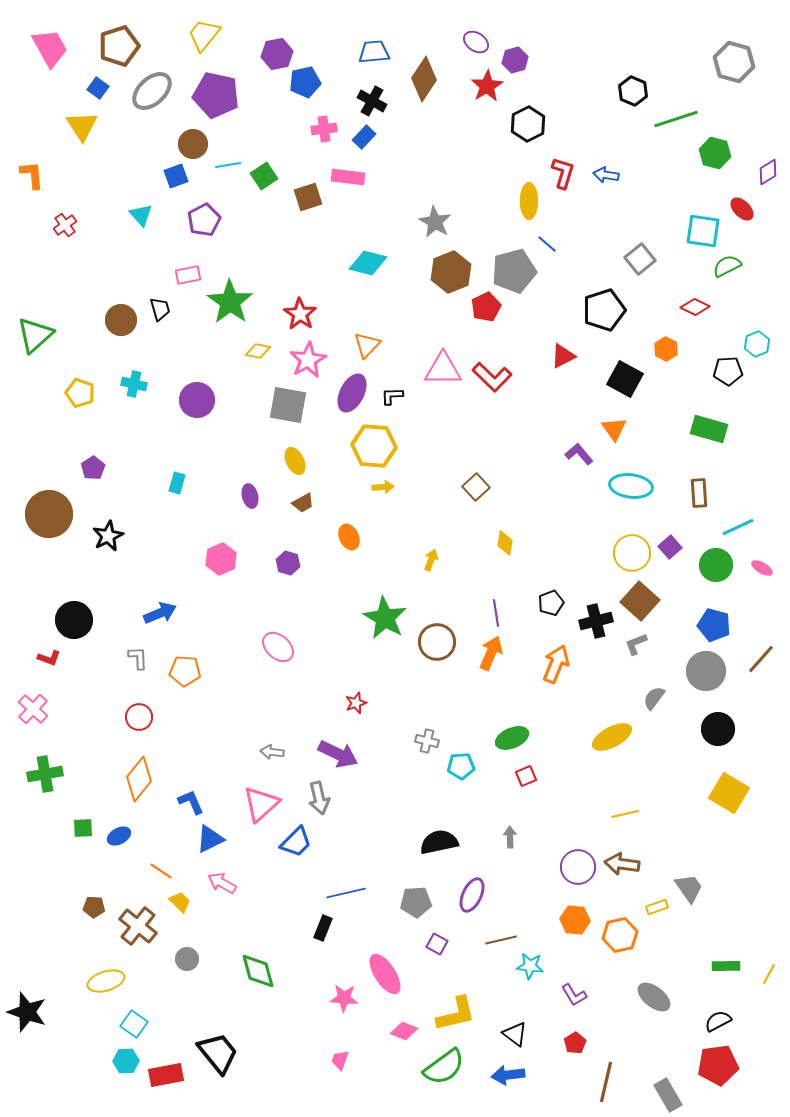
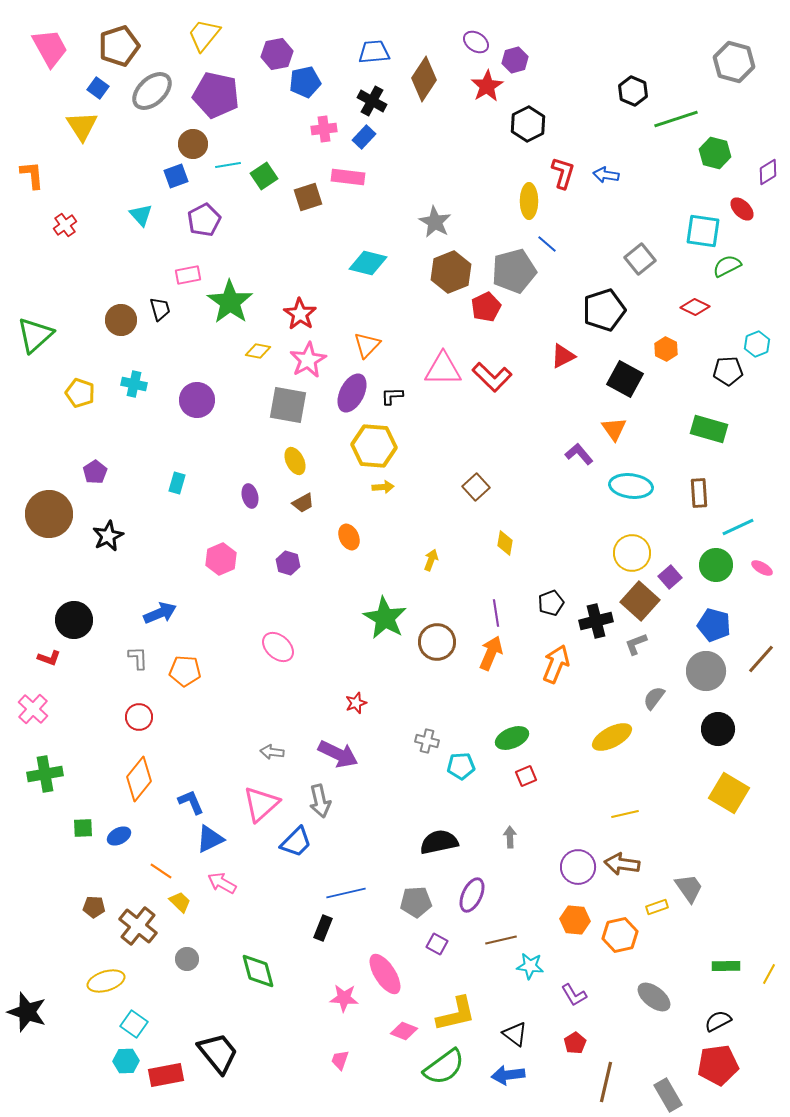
purple pentagon at (93, 468): moved 2 px right, 4 px down
purple square at (670, 547): moved 30 px down
gray arrow at (319, 798): moved 1 px right, 3 px down
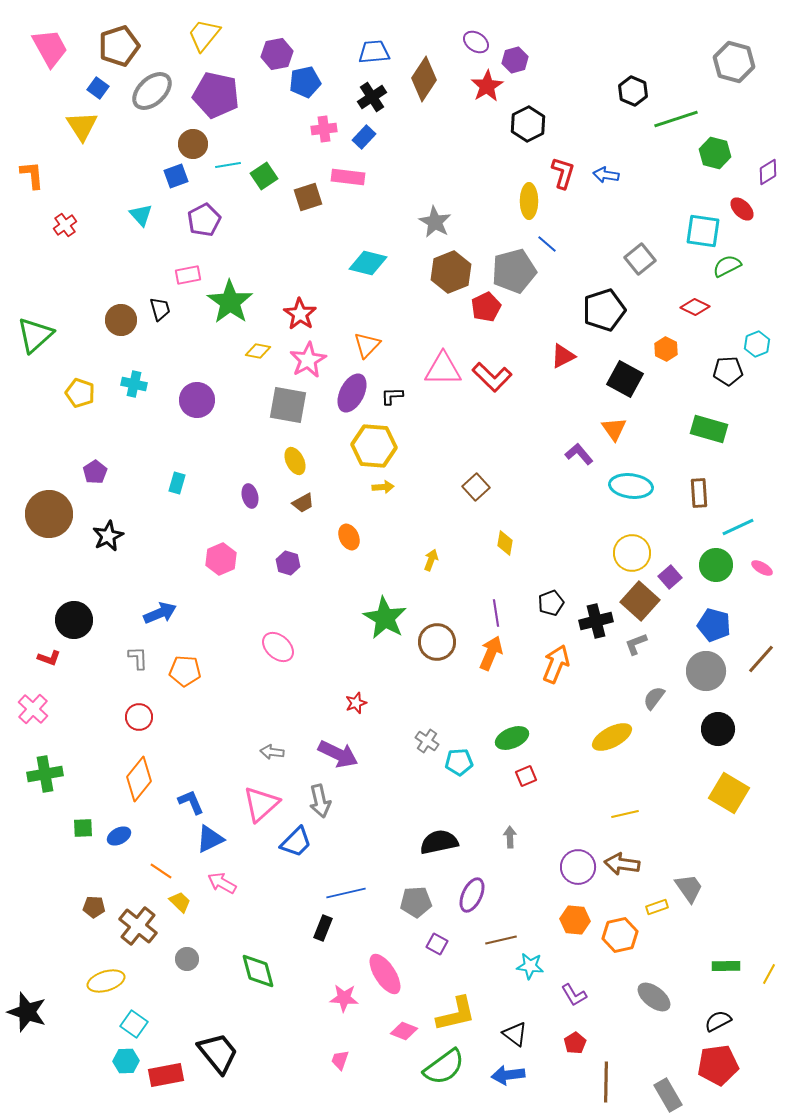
black cross at (372, 101): moved 4 px up; rotated 28 degrees clockwise
gray cross at (427, 741): rotated 20 degrees clockwise
cyan pentagon at (461, 766): moved 2 px left, 4 px up
brown line at (606, 1082): rotated 12 degrees counterclockwise
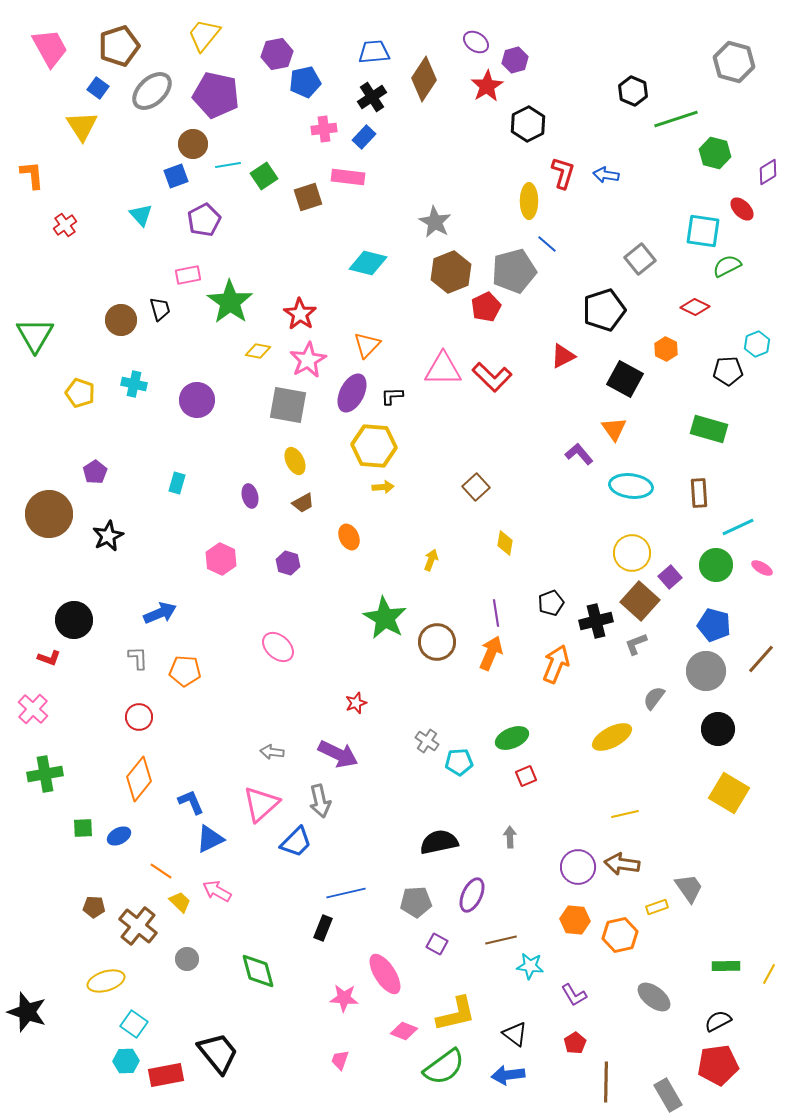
green triangle at (35, 335): rotated 18 degrees counterclockwise
pink hexagon at (221, 559): rotated 12 degrees counterclockwise
pink arrow at (222, 883): moved 5 px left, 8 px down
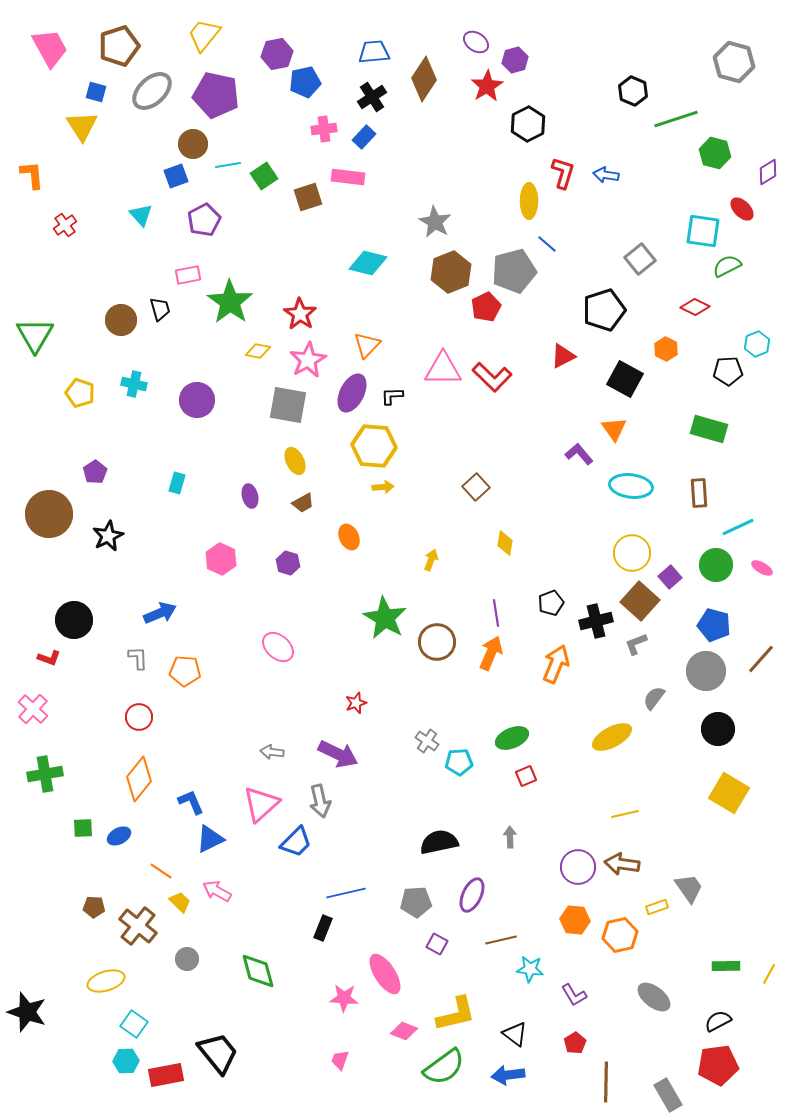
blue square at (98, 88): moved 2 px left, 4 px down; rotated 20 degrees counterclockwise
cyan star at (530, 966): moved 3 px down
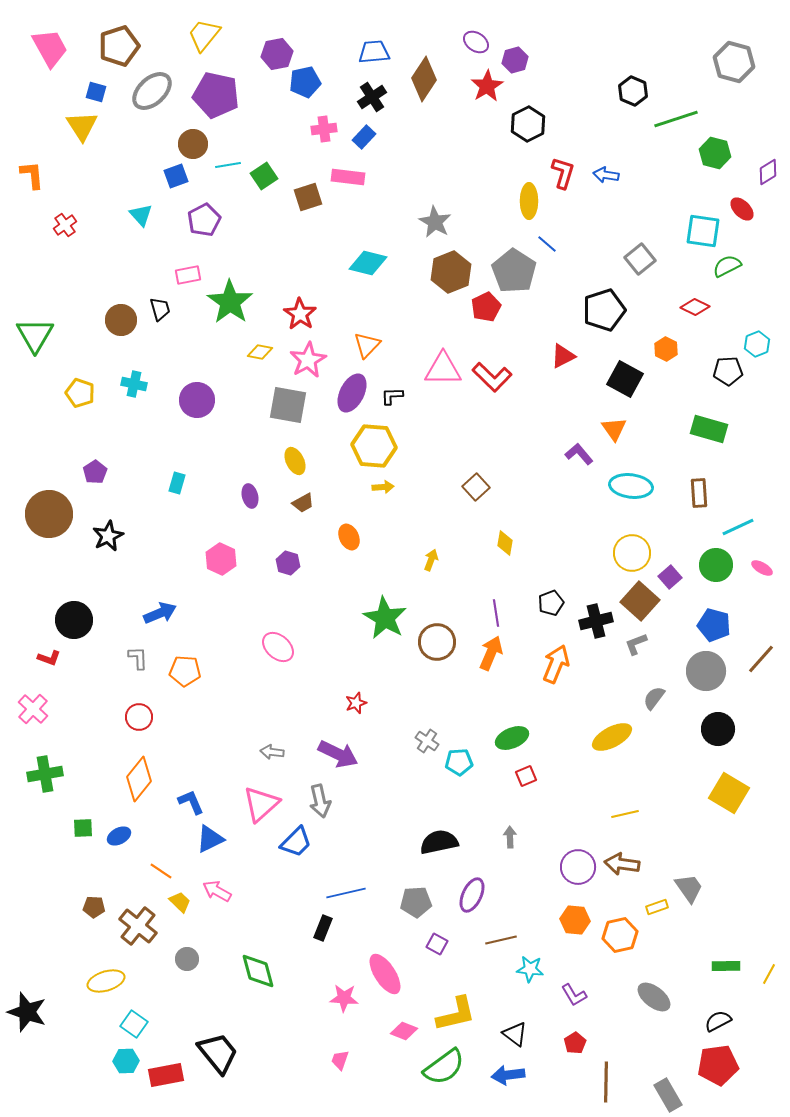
gray pentagon at (514, 271): rotated 24 degrees counterclockwise
yellow diamond at (258, 351): moved 2 px right, 1 px down
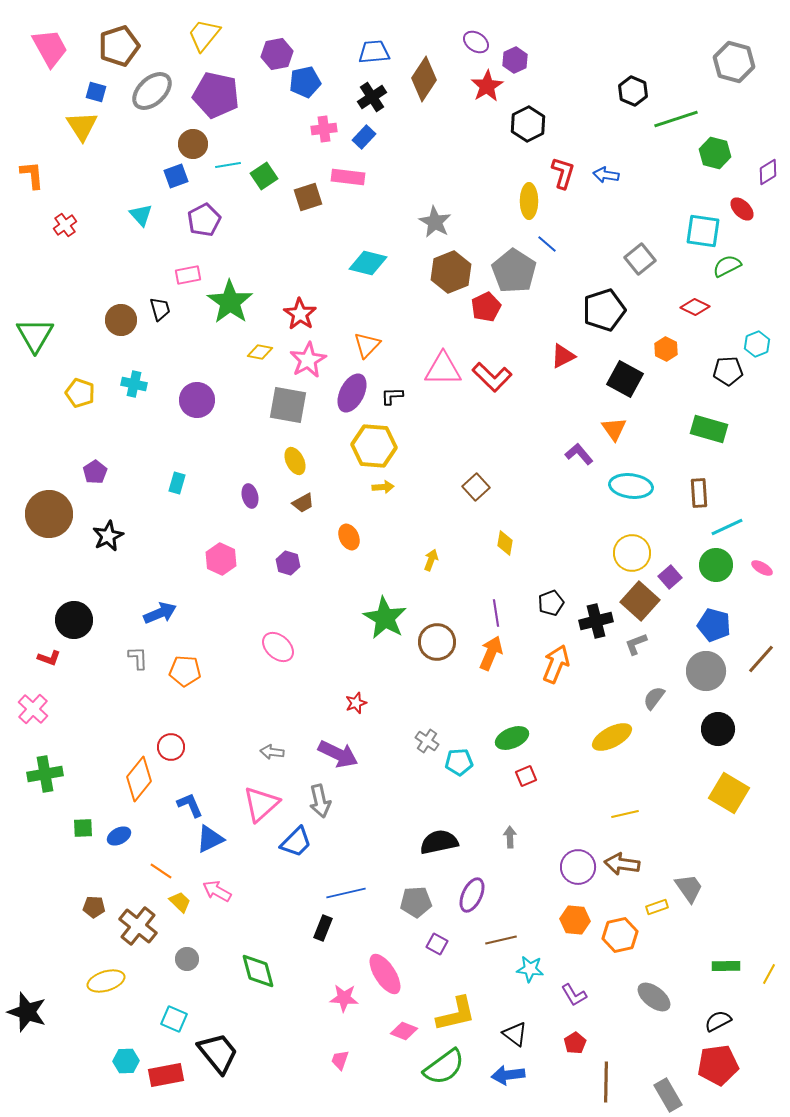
purple hexagon at (515, 60): rotated 10 degrees counterclockwise
cyan line at (738, 527): moved 11 px left
red circle at (139, 717): moved 32 px right, 30 px down
blue L-shape at (191, 802): moved 1 px left, 3 px down
cyan square at (134, 1024): moved 40 px right, 5 px up; rotated 12 degrees counterclockwise
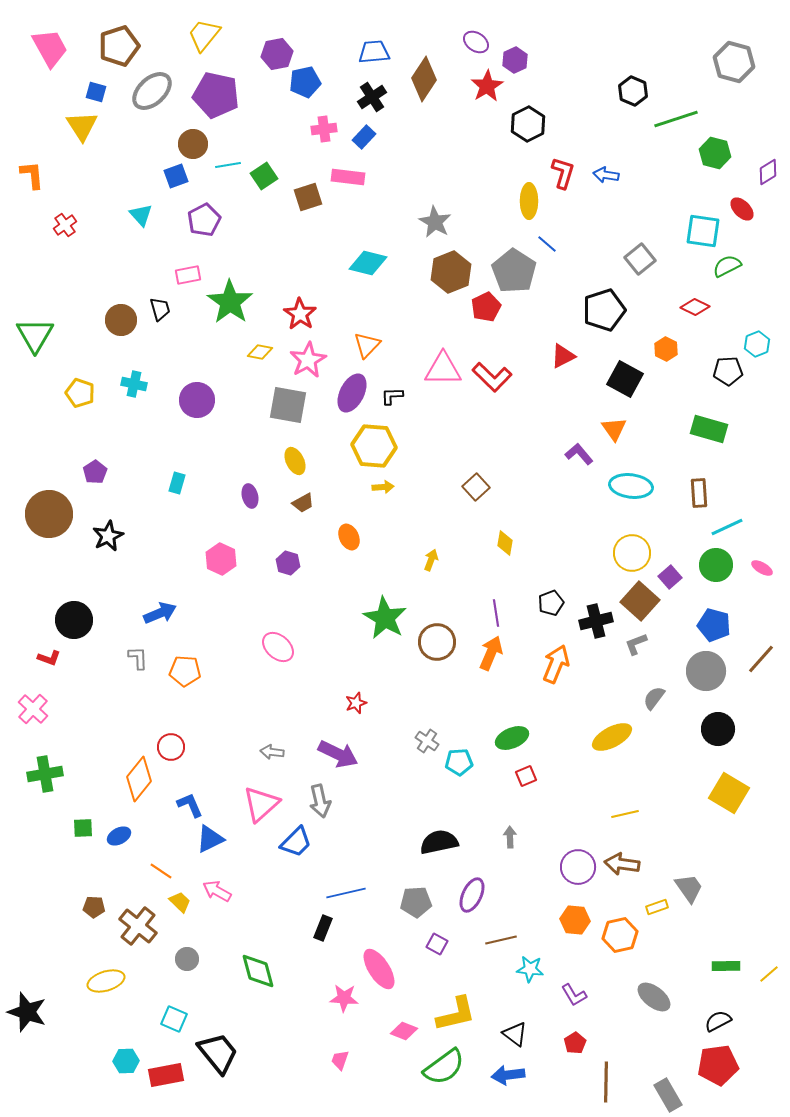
pink ellipse at (385, 974): moved 6 px left, 5 px up
yellow line at (769, 974): rotated 20 degrees clockwise
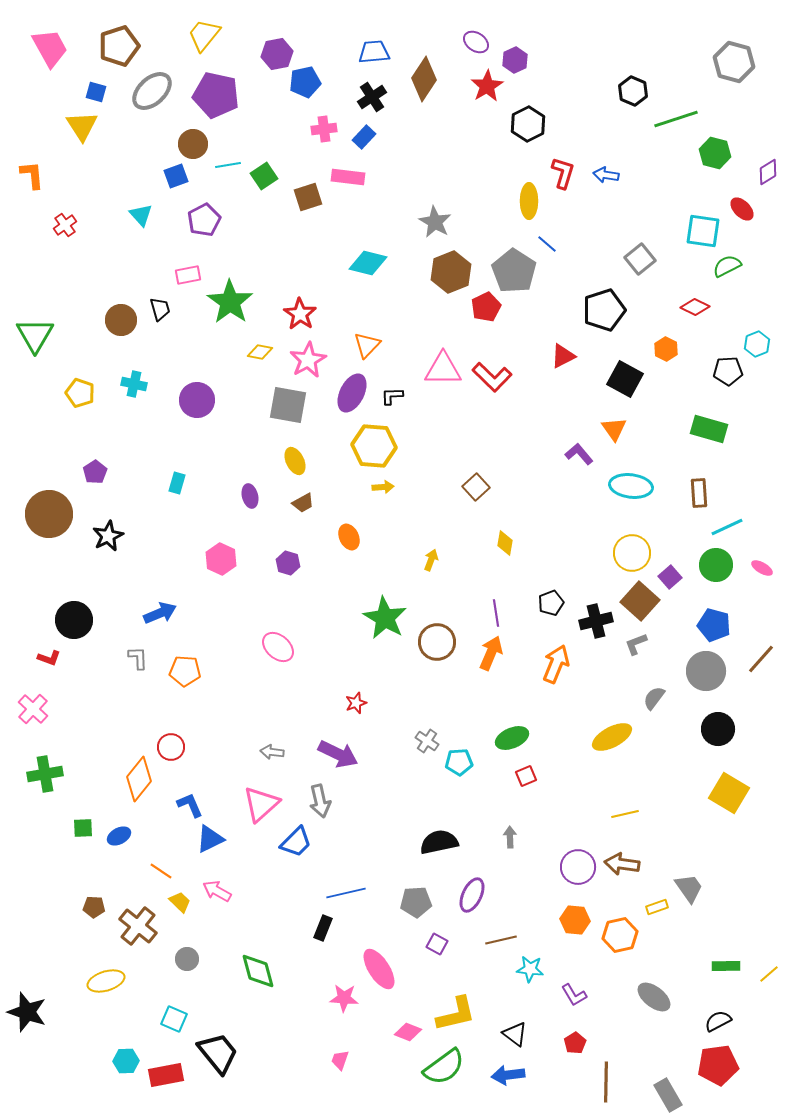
pink diamond at (404, 1031): moved 4 px right, 1 px down
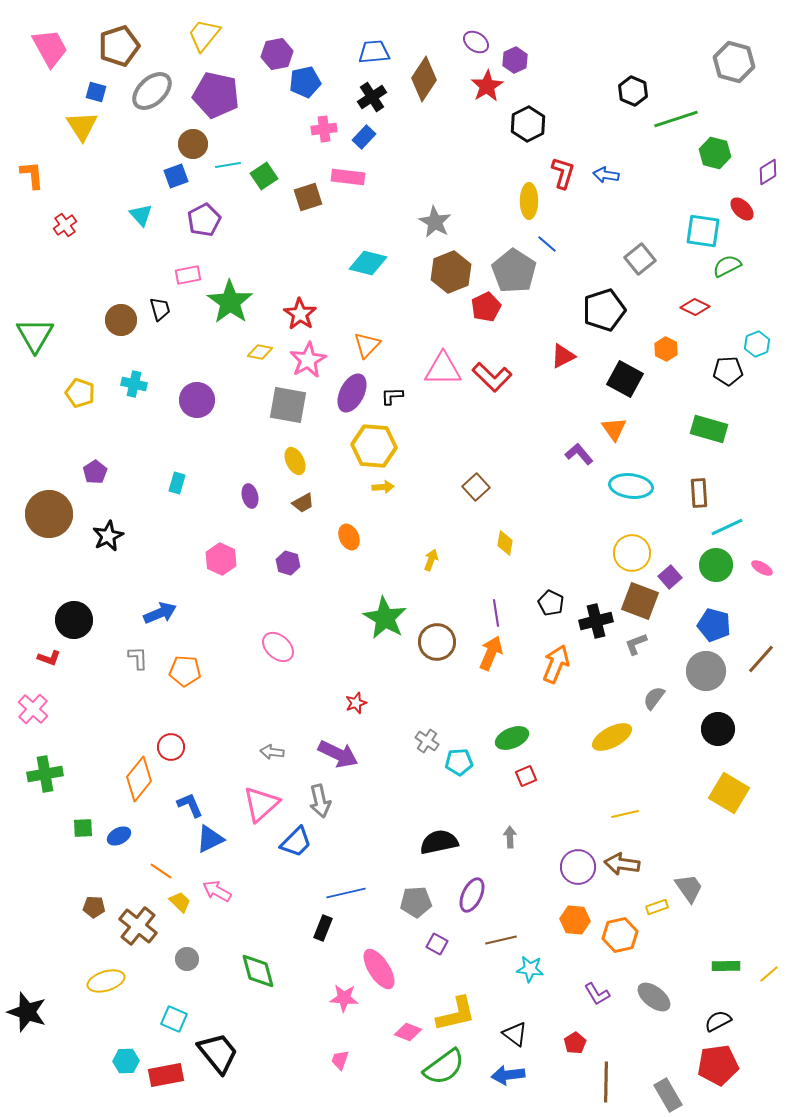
brown square at (640, 601): rotated 21 degrees counterclockwise
black pentagon at (551, 603): rotated 25 degrees counterclockwise
purple L-shape at (574, 995): moved 23 px right, 1 px up
